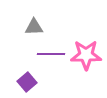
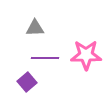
gray triangle: moved 1 px right, 1 px down
purple line: moved 6 px left, 4 px down
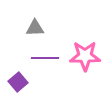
pink star: moved 1 px left, 1 px down
purple square: moved 9 px left
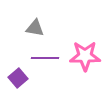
gray triangle: rotated 12 degrees clockwise
purple square: moved 4 px up
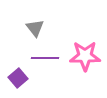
gray triangle: rotated 42 degrees clockwise
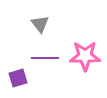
gray triangle: moved 5 px right, 4 px up
purple square: rotated 24 degrees clockwise
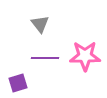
purple square: moved 5 px down
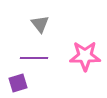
purple line: moved 11 px left
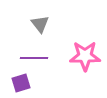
purple square: moved 3 px right
